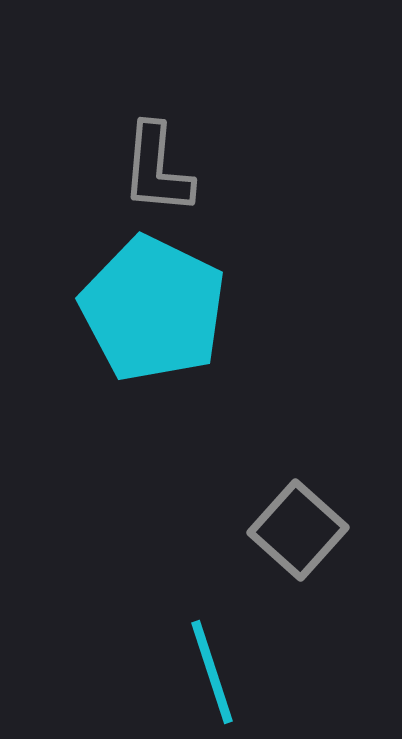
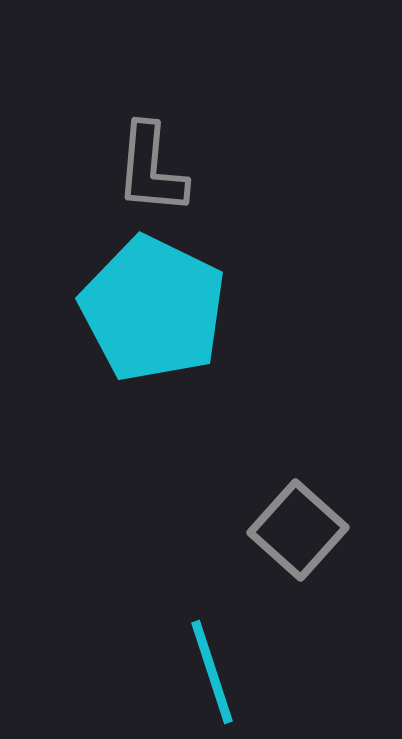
gray L-shape: moved 6 px left
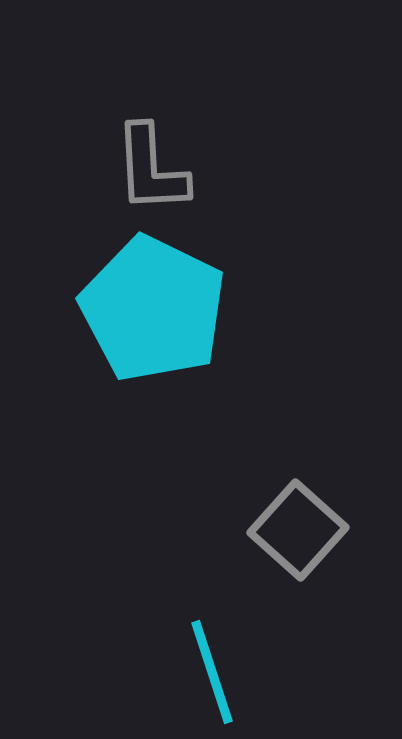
gray L-shape: rotated 8 degrees counterclockwise
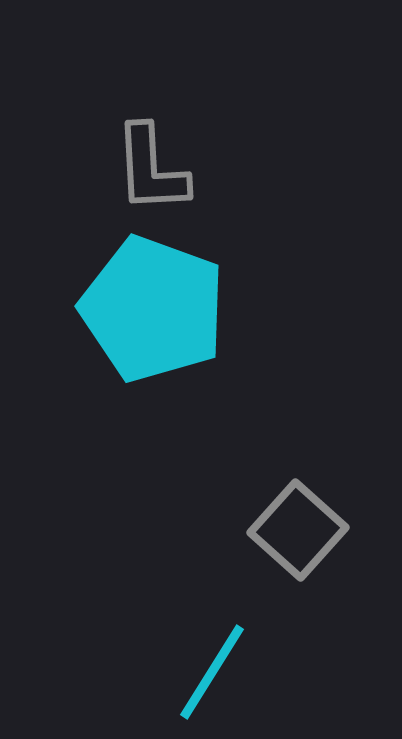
cyan pentagon: rotated 6 degrees counterclockwise
cyan line: rotated 50 degrees clockwise
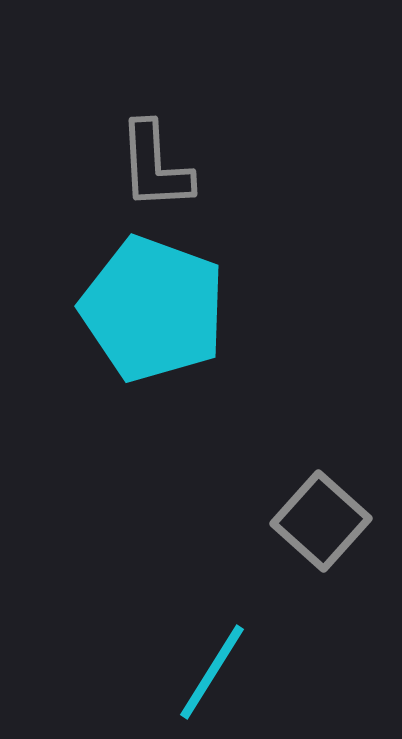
gray L-shape: moved 4 px right, 3 px up
gray square: moved 23 px right, 9 px up
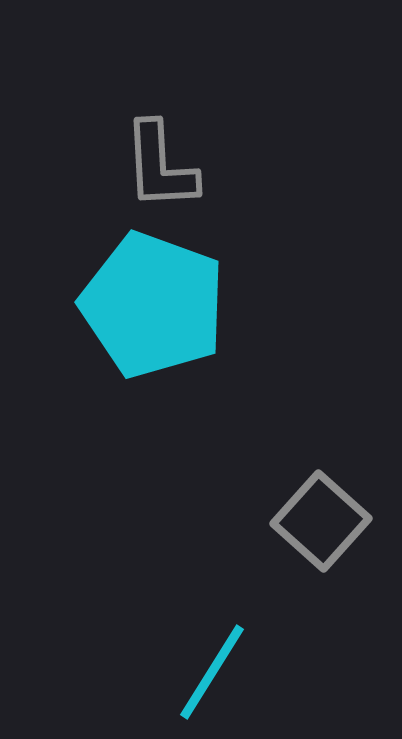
gray L-shape: moved 5 px right
cyan pentagon: moved 4 px up
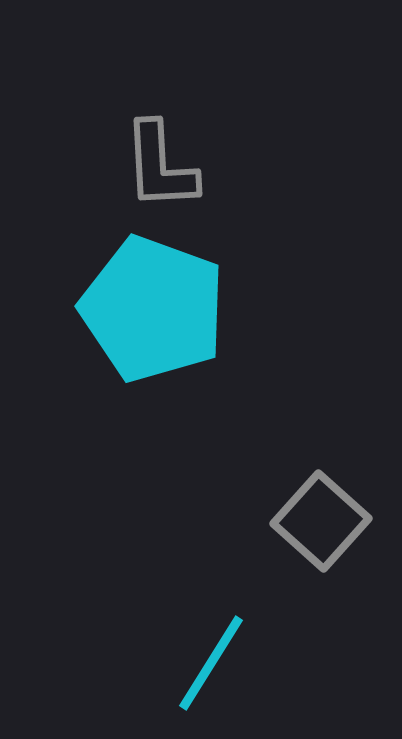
cyan pentagon: moved 4 px down
cyan line: moved 1 px left, 9 px up
